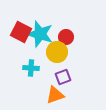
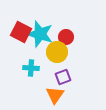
orange triangle: rotated 36 degrees counterclockwise
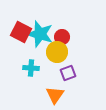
red circle: moved 4 px left
purple square: moved 5 px right, 4 px up
